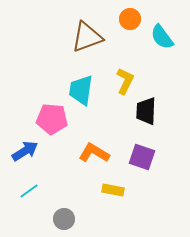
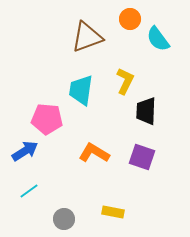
cyan semicircle: moved 4 px left, 2 px down
pink pentagon: moved 5 px left
yellow rectangle: moved 22 px down
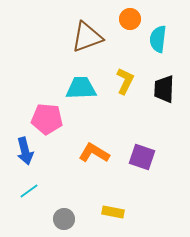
cyan semicircle: rotated 44 degrees clockwise
cyan trapezoid: moved 2 px up; rotated 80 degrees clockwise
black trapezoid: moved 18 px right, 22 px up
blue arrow: rotated 108 degrees clockwise
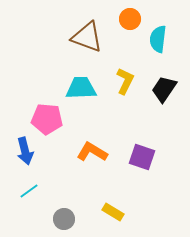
brown triangle: rotated 40 degrees clockwise
black trapezoid: rotated 32 degrees clockwise
orange L-shape: moved 2 px left, 1 px up
yellow rectangle: rotated 20 degrees clockwise
